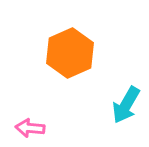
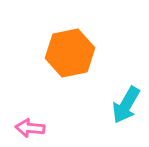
orange hexagon: rotated 12 degrees clockwise
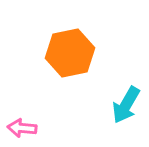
pink arrow: moved 8 px left
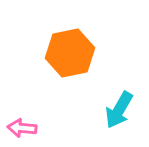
cyan arrow: moved 7 px left, 5 px down
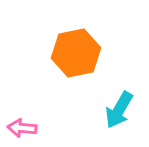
orange hexagon: moved 6 px right
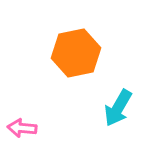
cyan arrow: moved 1 px left, 2 px up
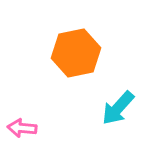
cyan arrow: rotated 12 degrees clockwise
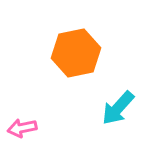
pink arrow: rotated 16 degrees counterclockwise
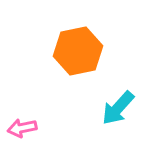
orange hexagon: moved 2 px right, 2 px up
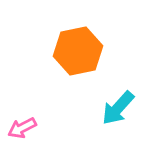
pink arrow: rotated 16 degrees counterclockwise
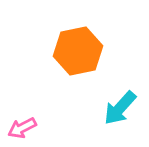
cyan arrow: moved 2 px right
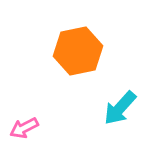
pink arrow: moved 2 px right
